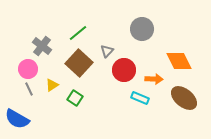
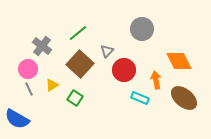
brown square: moved 1 px right, 1 px down
orange arrow: moved 2 px right, 1 px down; rotated 102 degrees counterclockwise
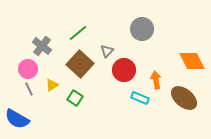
orange diamond: moved 13 px right
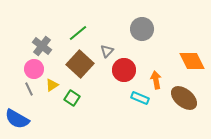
pink circle: moved 6 px right
green square: moved 3 px left
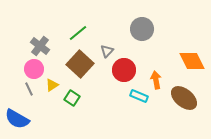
gray cross: moved 2 px left
cyan rectangle: moved 1 px left, 2 px up
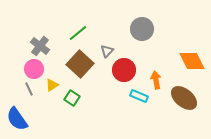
blue semicircle: rotated 25 degrees clockwise
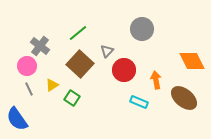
pink circle: moved 7 px left, 3 px up
cyan rectangle: moved 6 px down
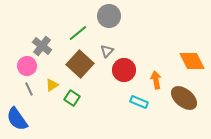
gray circle: moved 33 px left, 13 px up
gray cross: moved 2 px right
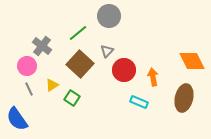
orange arrow: moved 3 px left, 3 px up
brown ellipse: rotated 64 degrees clockwise
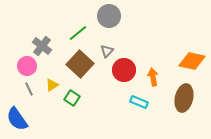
orange diamond: rotated 52 degrees counterclockwise
